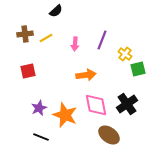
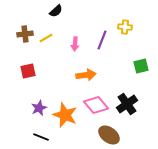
yellow cross: moved 27 px up; rotated 32 degrees counterclockwise
green square: moved 3 px right, 3 px up
pink diamond: rotated 30 degrees counterclockwise
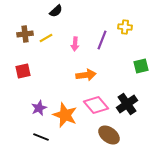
red square: moved 5 px left
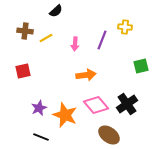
brown cross: moved 3 px up; rotated 14 degrees clockwise
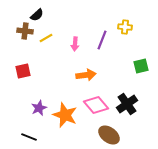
black semicircle: moved 19 px left, 4 px down
black line: moved 12 px left
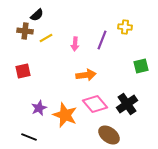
pink diamond: moved 1 px left, 1 px up
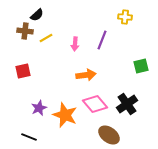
yellow cross: moved 10 px up
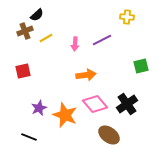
yellow cross: moved 2 px right
brown cross: rotated 28 degrees counterclockwise
purple line: rotated 42 degrees clockwise
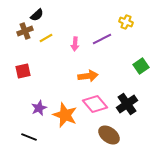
yellow cross: moved 1 px left, 5 px down; rotated 16 degrees clockwise
purple line: moved 1 px up
green square: rotated 21 degrees counterclockwise
orange arrow: moved 2 px right, 1 px down
